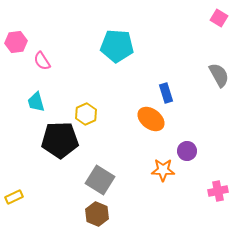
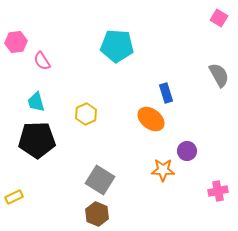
black pentagon: moved 23 px left
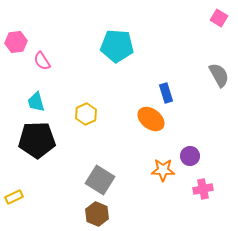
purple circle: moved 3 px right, 5 px down
pink cross: moved 15 px left, 2 px up
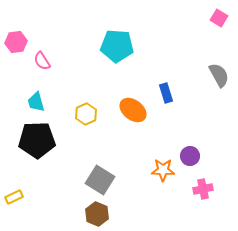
orange ellipse: moved 18 px left, 9 px up
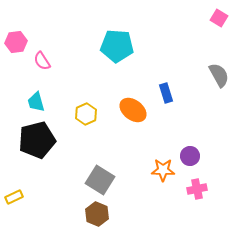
black pentagon: rotated 12 degrees counterclockwise
pink cross: moved 6 px left
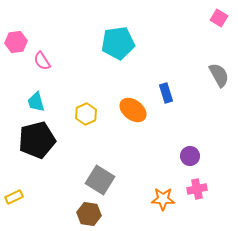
cyan pentagon: moved 1 px right, 3 px up; rotated 12 degrees counterclockwise
orange star: moved 29 px down
brown hexagon: moved 8 px left; rotated 15 degrees counterclockwise
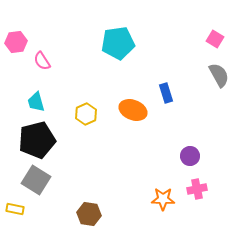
pink square: moved 4 px left, 21 px down
orange ellipse: rotated 16 degrees counterclockwise
gray square: moved 64 px left
yellow rectangle: moved 1 px right, 12 px down; rotated 36 degrees clockwise
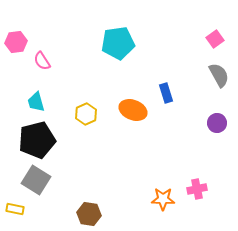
pink square: rotated 24 degrees clockwise
purple circle: moved 27 px right, 33 px up
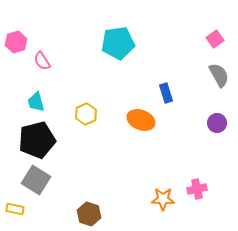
pink hexagon: rotated 10 degrees counterclockwise
orange ellipse: moved 8 px right, 10 px down
brown hexagon: rotated 10 degrees clockwise
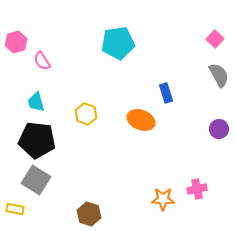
pink square: rotated 12 degrees counterclockwise
yellow hexagon: rotated 15 degrees counterclockwise
purple circle: moved 2 px right, 6 px down
black pentagon: rotated 21 degrees clockwise
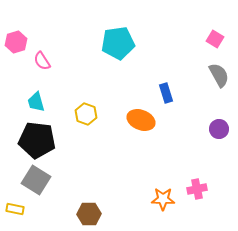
pink square: rotated 12 degrees counterclockwise
brown hexagon: rotated 20 degrees counterclockwise
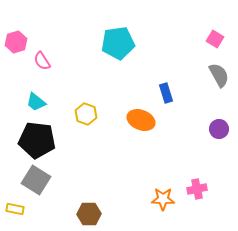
cyan trapezoid: rotated 35 degrees counterclockwise
